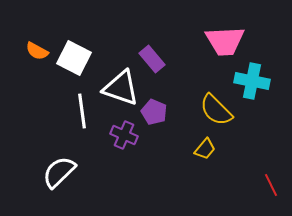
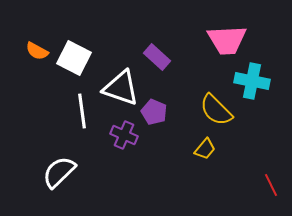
pink trapezoid: moved 2 px right, 1 px up
purple rectangle: moved 5 px right, 2 px up; rotated 8 degrees counterclockwise
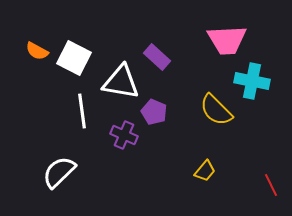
white triangle: moved 6 px up; rotated 9 degrees counterclockwise
yellow trapezoid: moved 22 px down
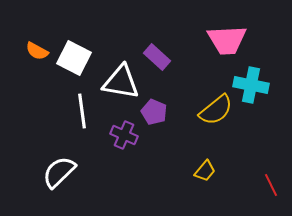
cyan cross: moved 1 px left, 4 px down
yellow semicircle: rotated 84 degrees counterclockwise
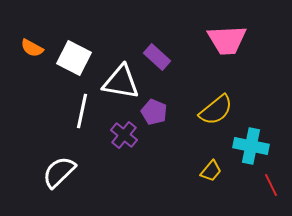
orange semicircle: moved 5 px left, 3 px up
cyan cross: moved 61 px down
white line: rotated 20 degrees clockwise
purple cross: rotated 16 degrees clockwise
yellow trapezoid: moved 6 px right
